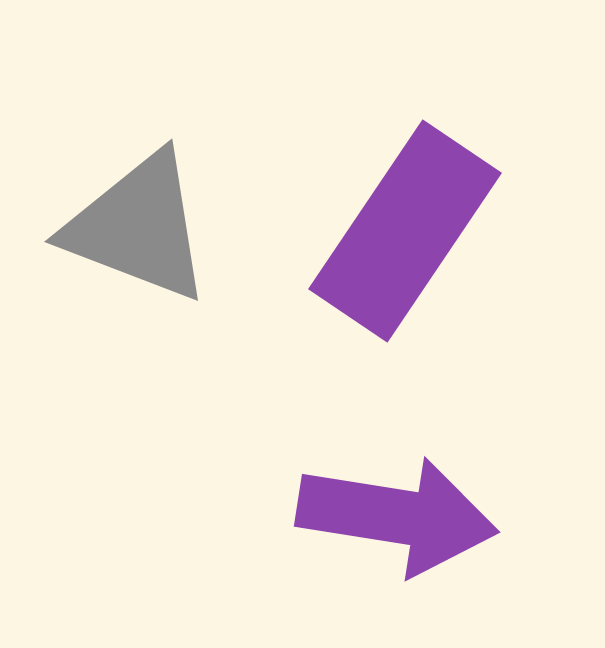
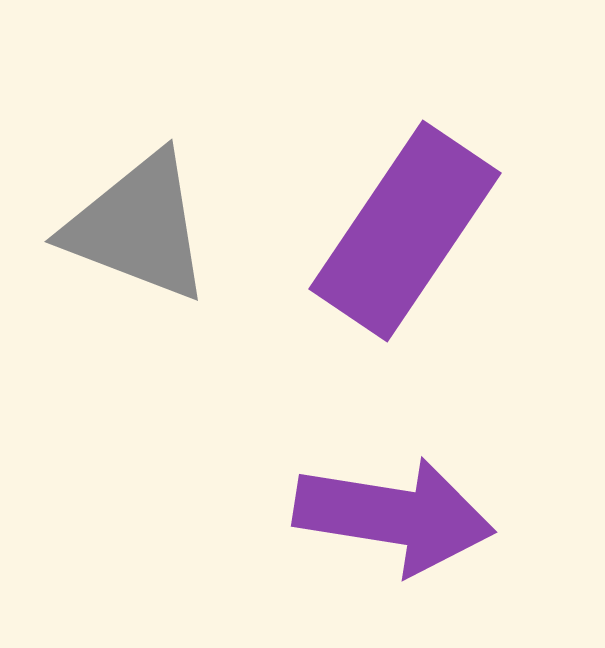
purple arrow: moved 3 px left
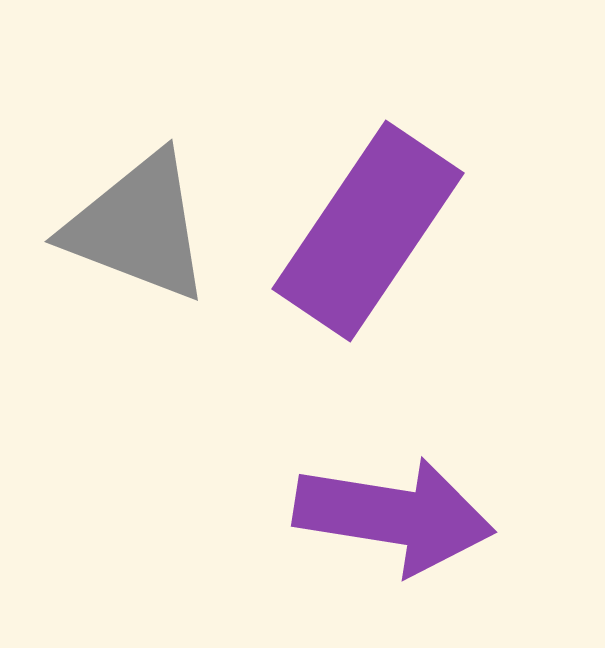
purple rectangle: moved 37 px left
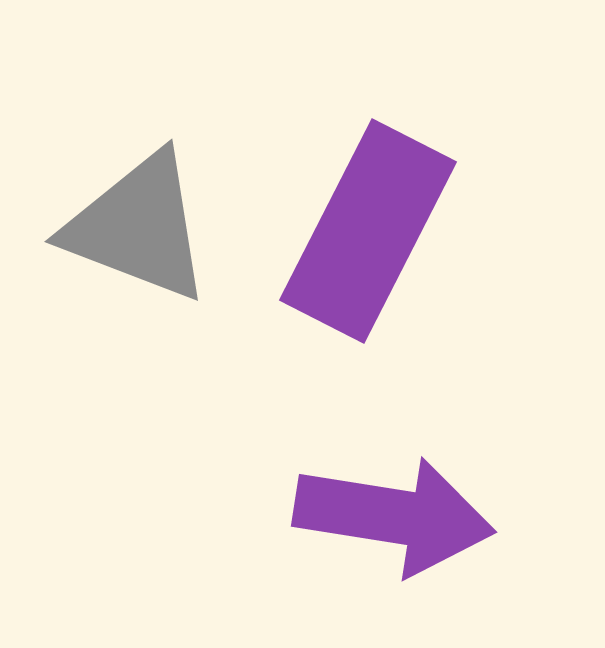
purple rectangle: rotated 7 degrees counterclockwise
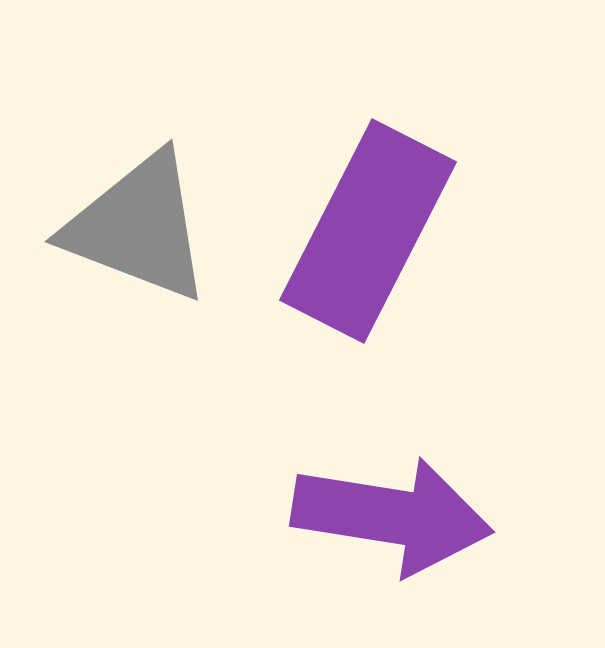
purple arrow: moved 2 px left
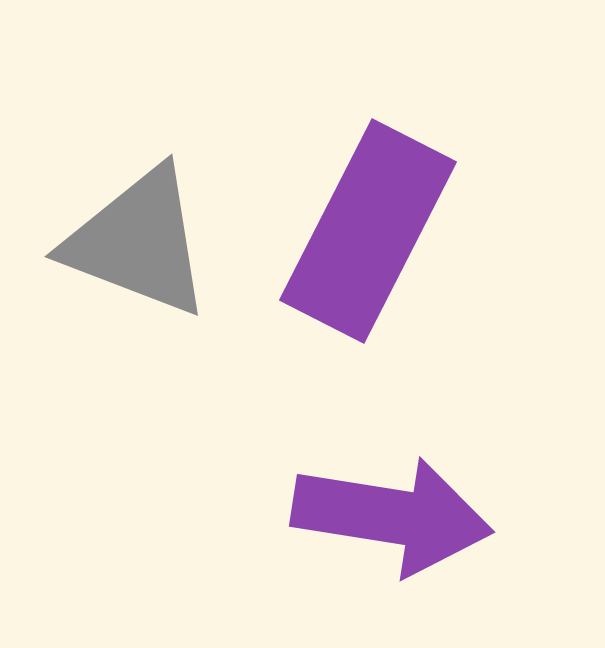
gray triangle: moved 15 px down
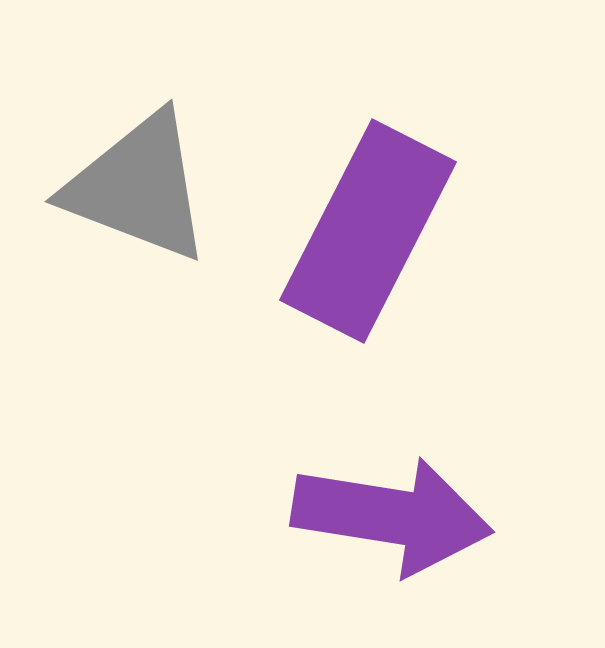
gray triangle: moved 55 px up
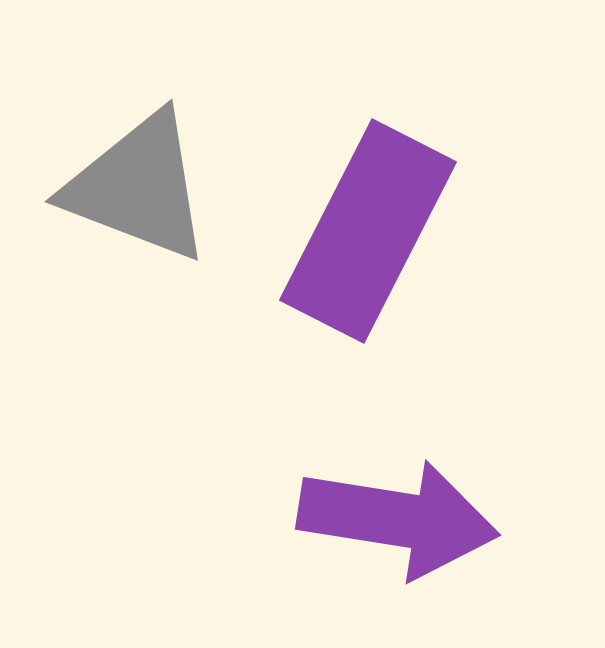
purple arrow: moved 6 px right, 3 px down
